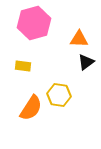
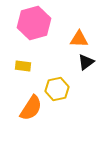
yellow hexagon: moved 2 px left, 6 px up; rotated 20 degrees counterclockwise
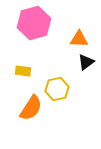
yellow rectangle: moved 5 px down
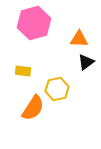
orange semicircle: moved 2 px right
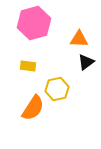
yellow rectangle: moved 5 px right, 5 px up
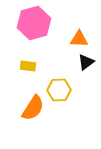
yellow hexagon: moved 2 px right, 1 px down; rotated 10 degrees clockwise
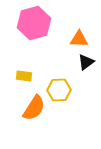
yellow rectangle: moved 4 px left, 10 px down
orange semicircle: moved 1 px right
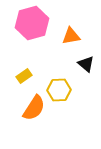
pink hexagon: moved 2 px left
orange triangle: moved 8 px left, 3 px up; rotated 12 degrees counterclockwise
black triangle: moved 2 px down; rotated 42 degrees counterclockwise
yellow rectangle: rotated 42 degrees counterclockwise
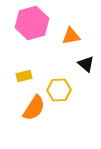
yellow rectangle: rotated 21 degrees clockwise
